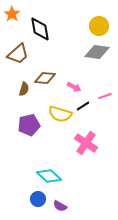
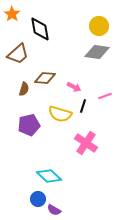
black line: rotated 40 degrees counterclockwise
purple semicircle: moved 6 px left, 4 px down
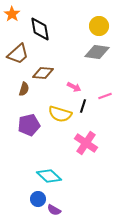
brown diamond: moved 2 px left, 5 px up
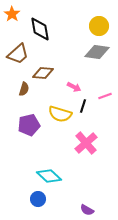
pink cross: rotated 15 degrees clockwise
purple semicircle: moved 33 px right
